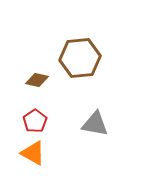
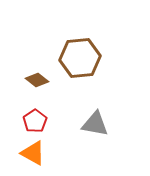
brown diamond: rotated 25 degrees clockwise
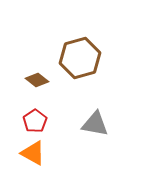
brown hexagon: rotated 9 degrees counterclockwise
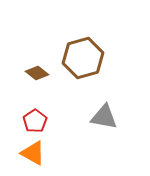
brown hexagon: moved 3 px right
brown diamond: moved 7 px up
gray triangle: moved 9 px right, 7 px up
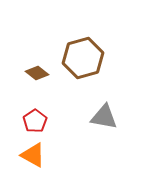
orange triangle: moved 2 px down
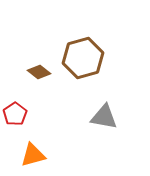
brown diamond: moved 2 px right, 1 px up
red pentagon: moved 20 px left, 7 px up
orange triangle: rotated 44 degrees counterclockwise
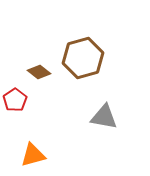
red pentagon: moved 14 px up
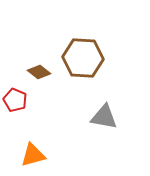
brown hexagon: rotated 18 degrees clockwise
red pentagon: rotated 15 degrees counterclockwise
